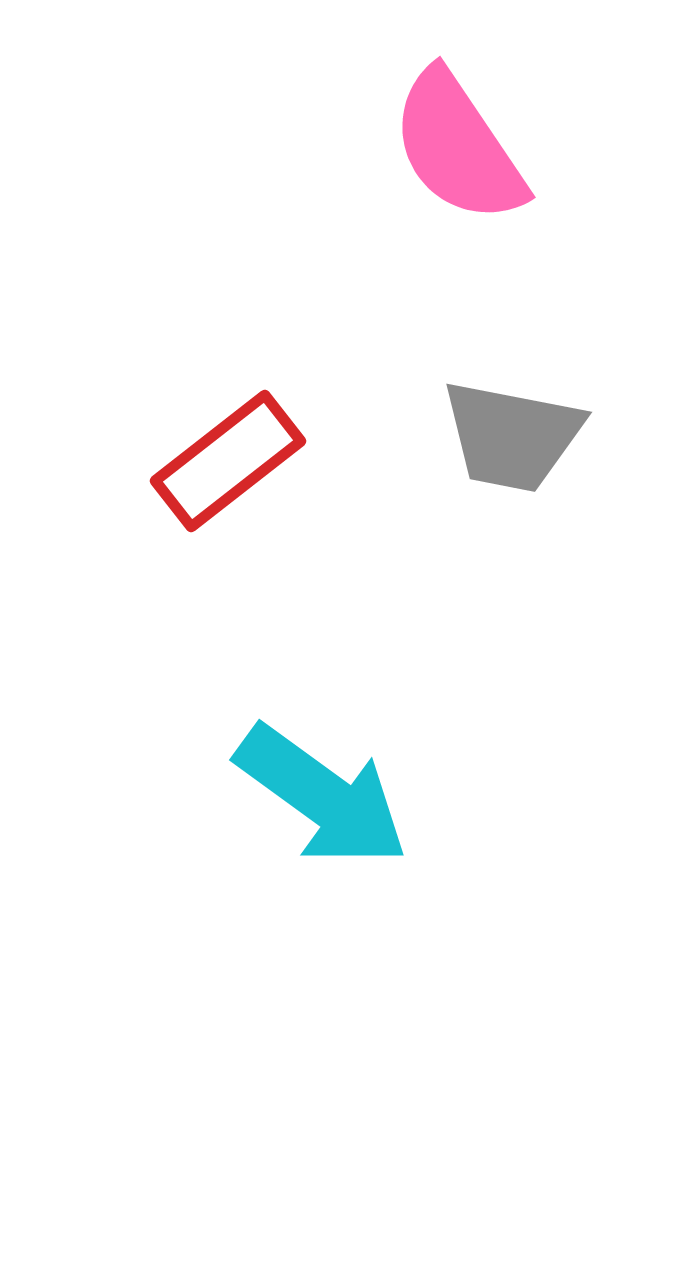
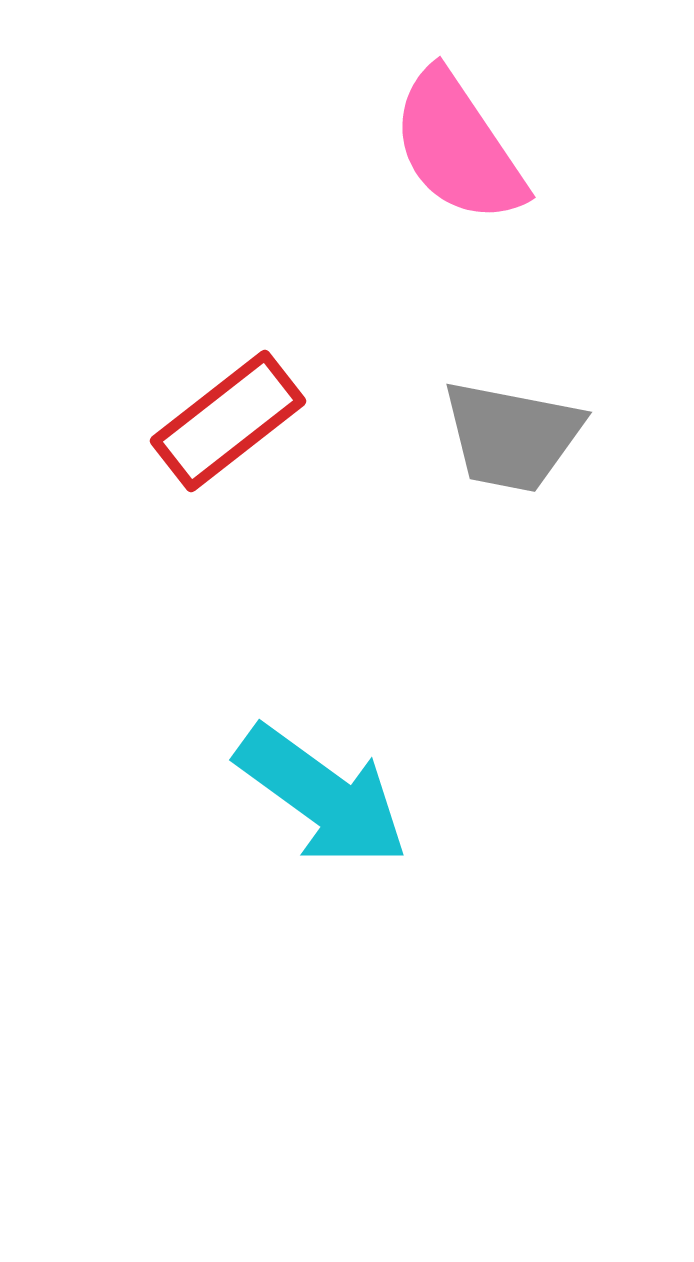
red rectangle: moved 40 px up
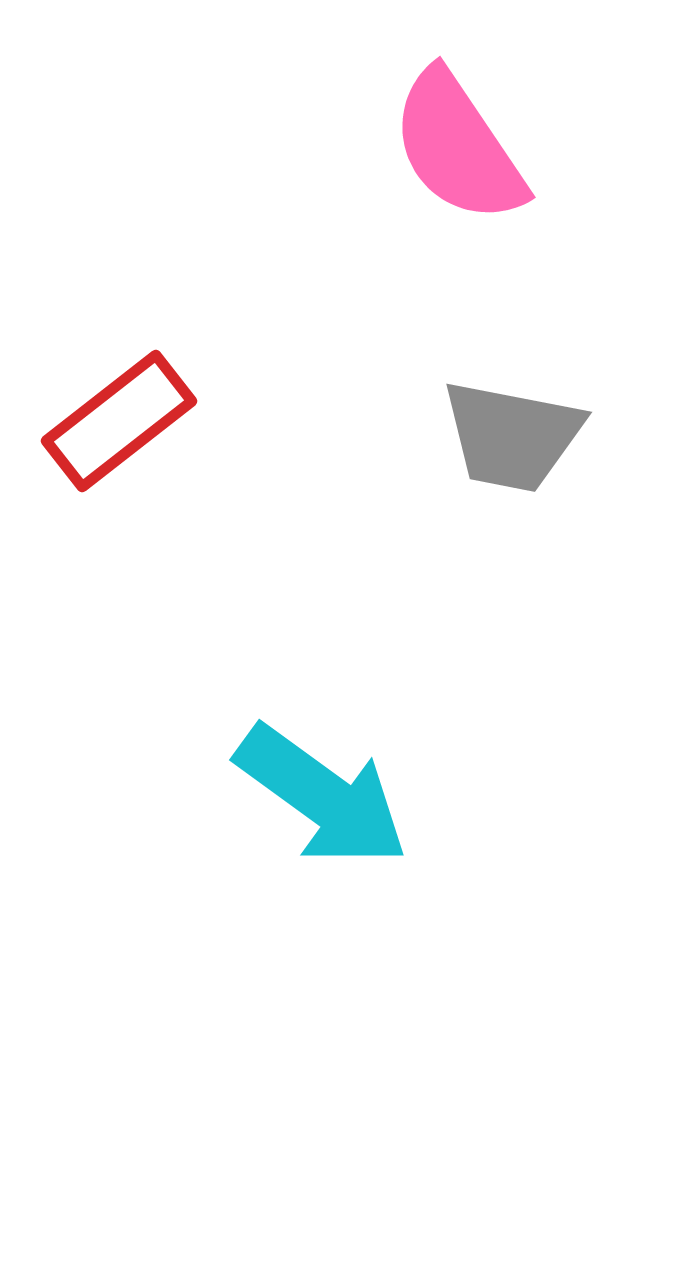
red rectangle: moved 109 px left
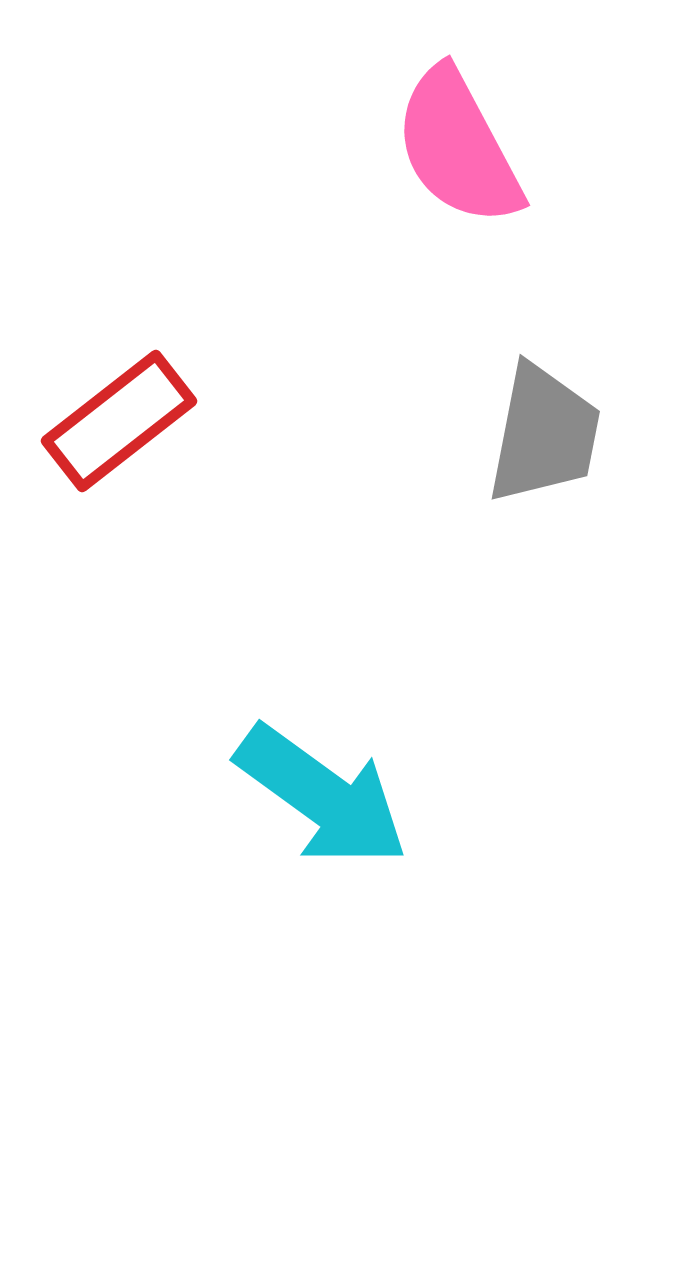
pink semicircle: rotated 6 degrees clockwise
gray trapezoid: moved 32 px right, 2 px up; rotated 90 degrees counterclockwise
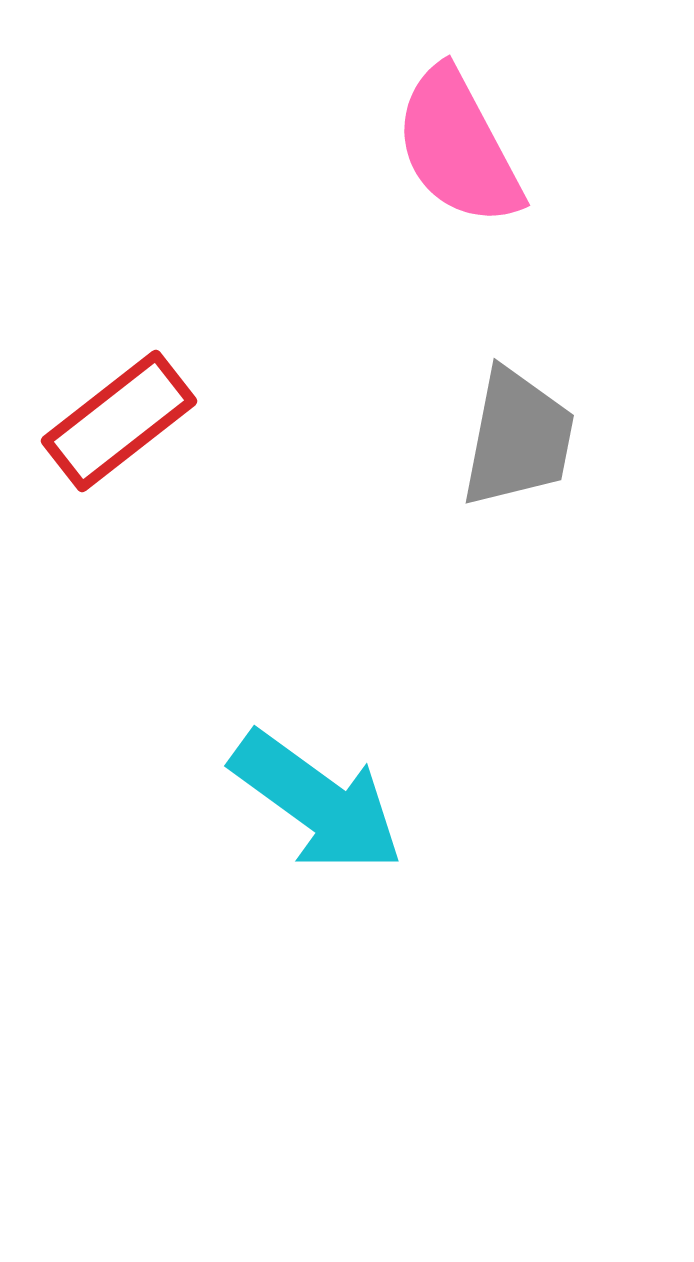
gray trapezoid: moved 26 px left, 4 px down
cyan arrow: moved 5 px left, 6 px down
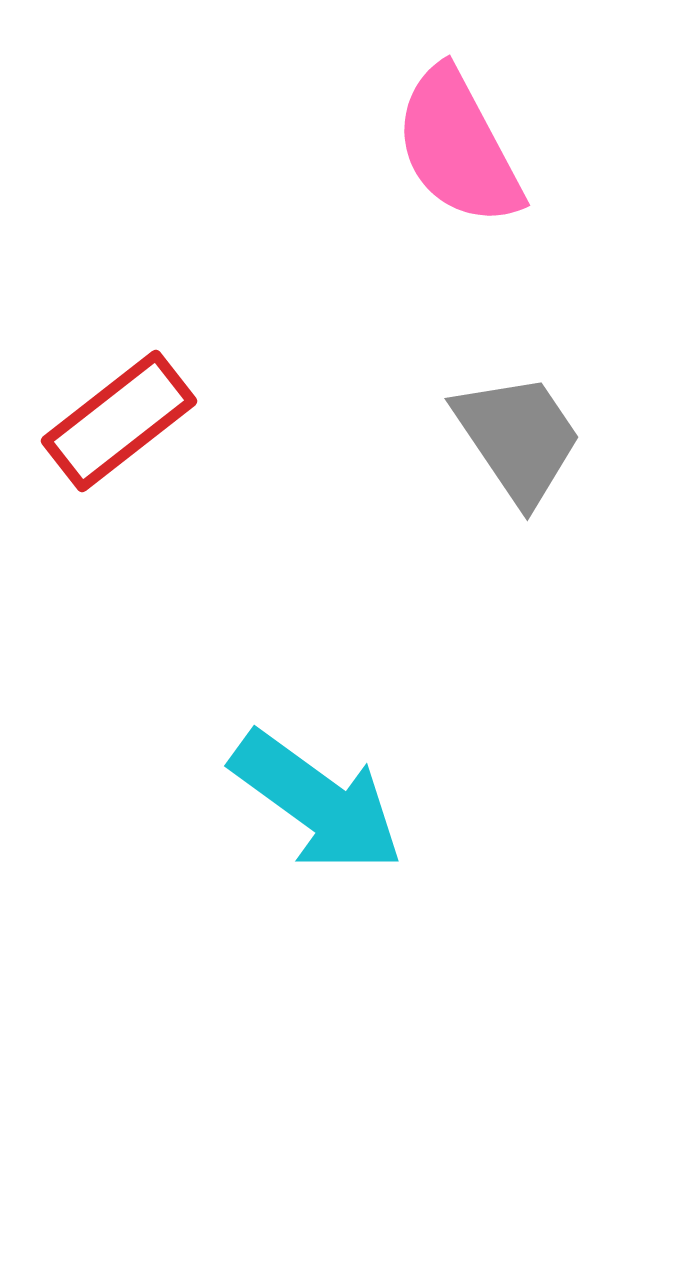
gray trapezoid: rotated 45 degrees counterclockwise
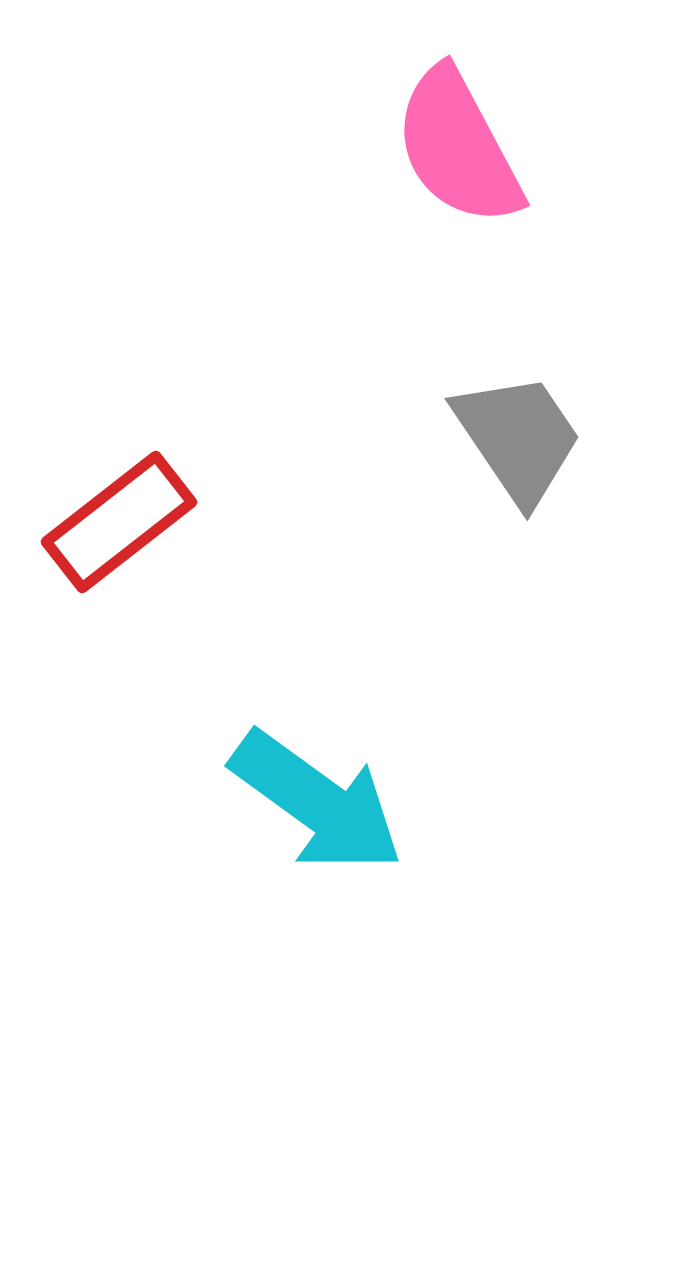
red rectangle: moved 101 px down
